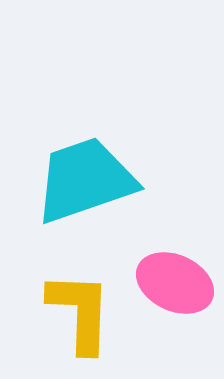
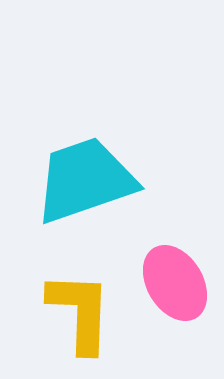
pink ellipse: rotated 34 degrees clockwise
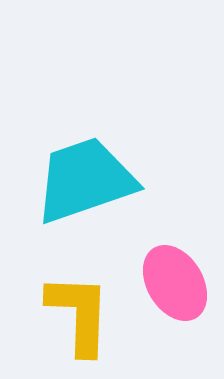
yellow L-shape: moved 1 px left, 2 px down
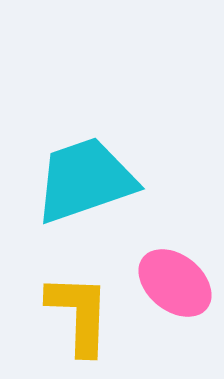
pink ellipse: rotated 20 degrees counterclockwise
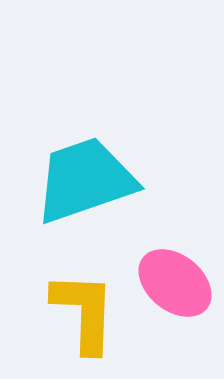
yellow L-shape: moved 5 px right, 2 px up
